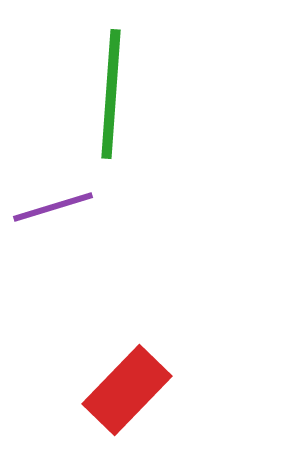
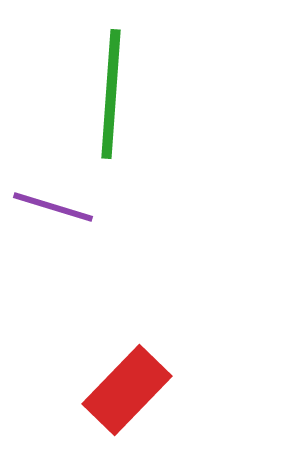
purple line: rotated 34 degrees clockwise
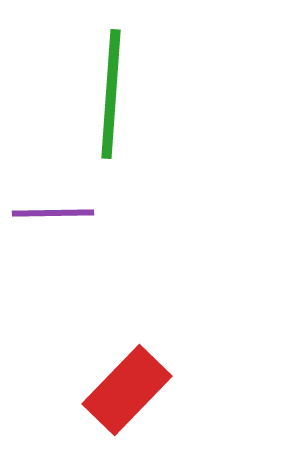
purple line: moved 6 px down; rotated 18 degrees counterclockwise
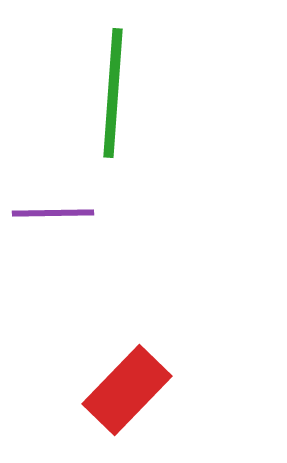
green line: moved 2 px right, 1 px up
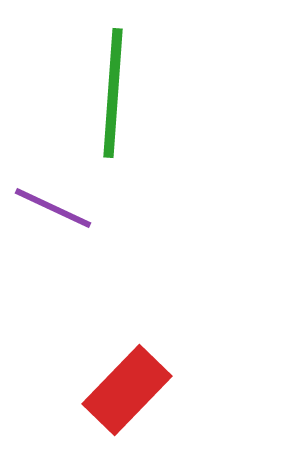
purple line: moved 5 px up; rotated 26 degrees clockwise
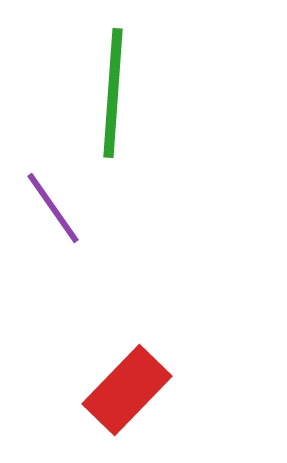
purple line: rotated 30 degrees clockwise
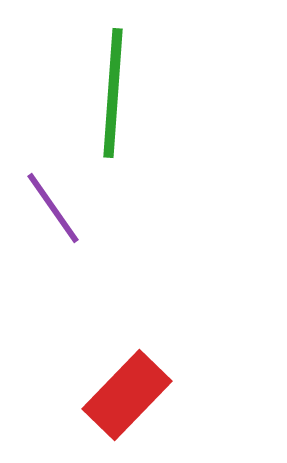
red rectangle: moved 5 px down
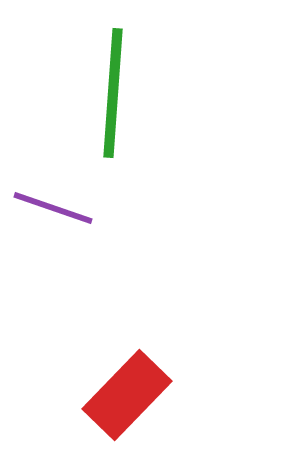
purple line: rotated 36 degrees counterclockwise
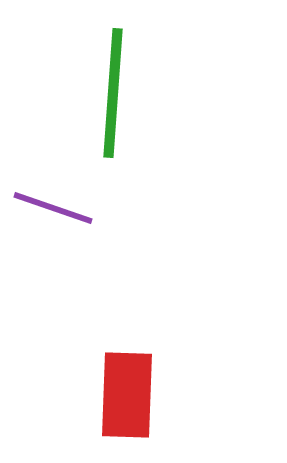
red rectangle: rotated 42 degrees counterclockwise
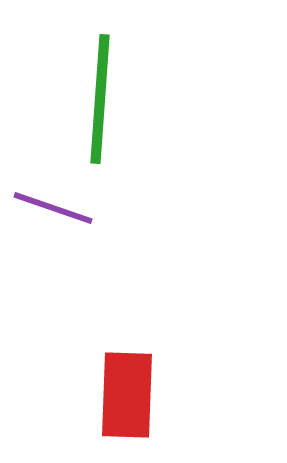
green line: moved 13 px left, 6 px down
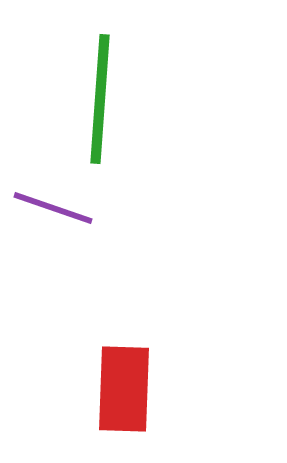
red rectangle: moved 3 px left, 6 px up
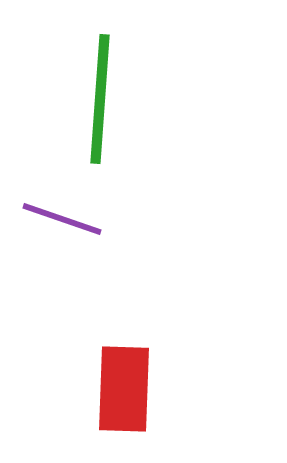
purple line: moved 9 px right, 11 px down
